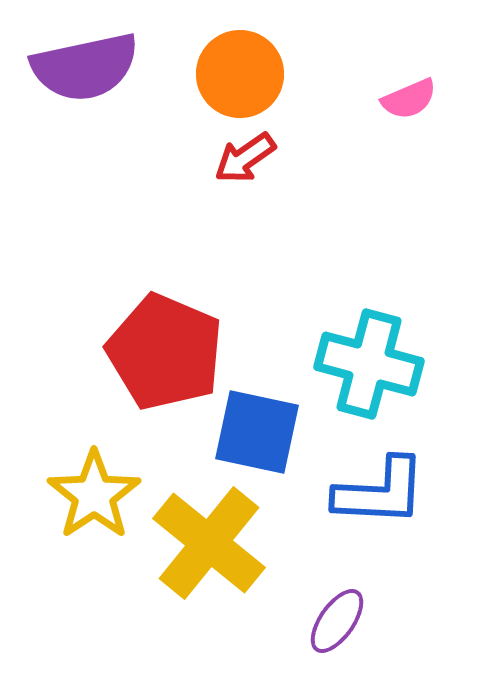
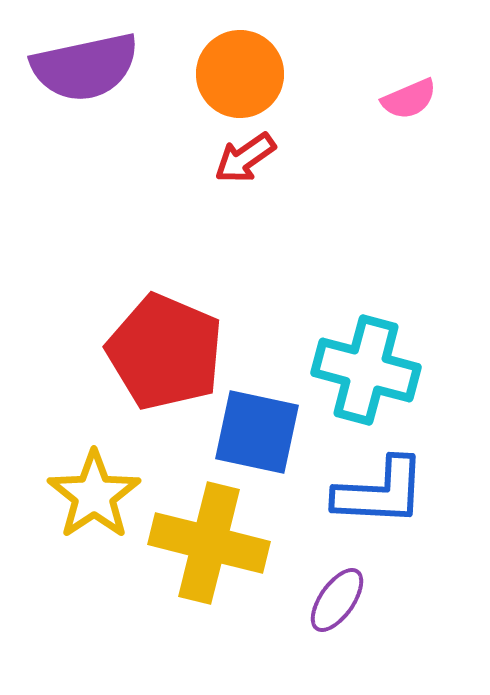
cyan cross: moved 3 px left, 6 px down
yellow cross: rotated 25 degrees counterclockwise
purple ellipse: moved 21 px up
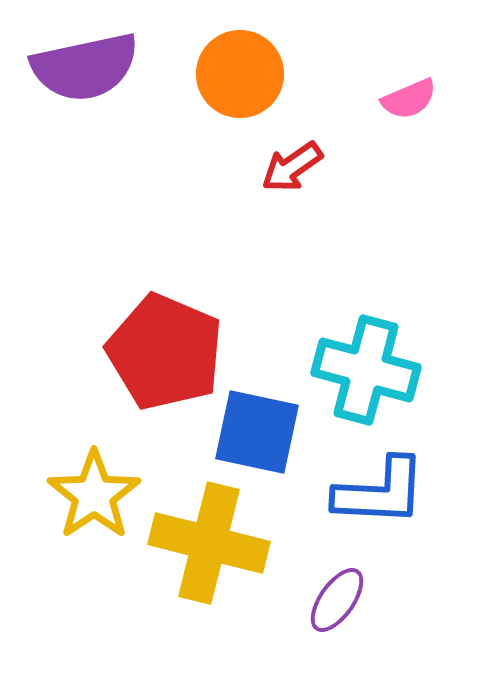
red arrow: moved 47 px right, 9 px down
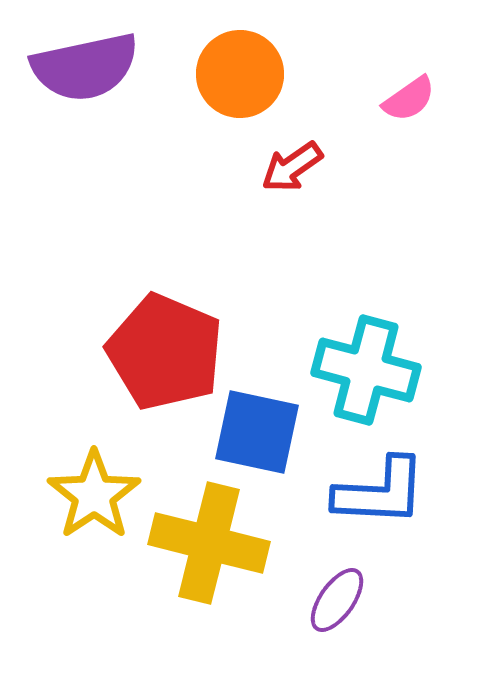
pink semicircle: rotated 12 degrees counterclockwise
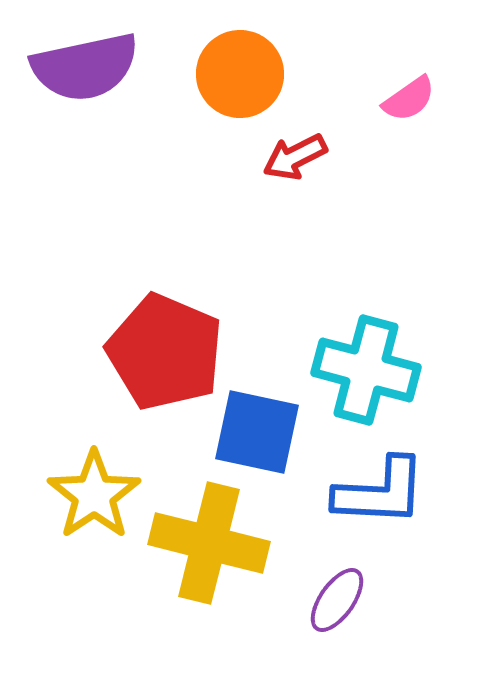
red arrow: moved 3 px right, 10 px up; rotated 8 degrees clockwise
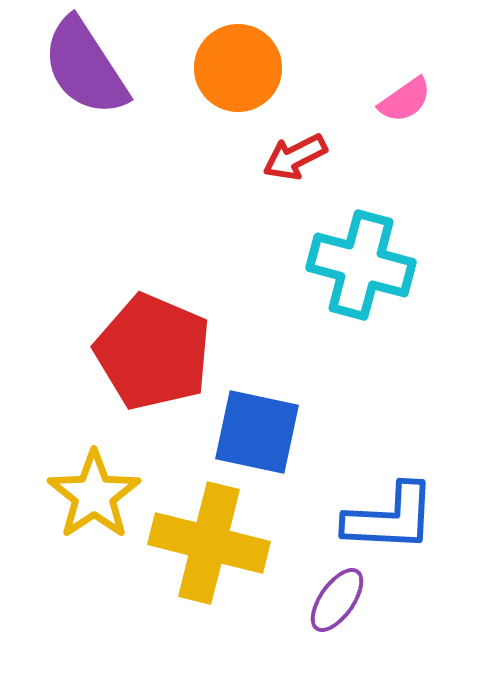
purple semicircle: rotated 69 degrees clockwise
orange circle: moved 2 px left, 6 px up
pink semicircle: moved 4 px left, 1 px down
red pentagon: moved 12 px left
cyan cross: moved 5 px left, 105 px up
blue L-shape: moved 10 px right, 26 px down
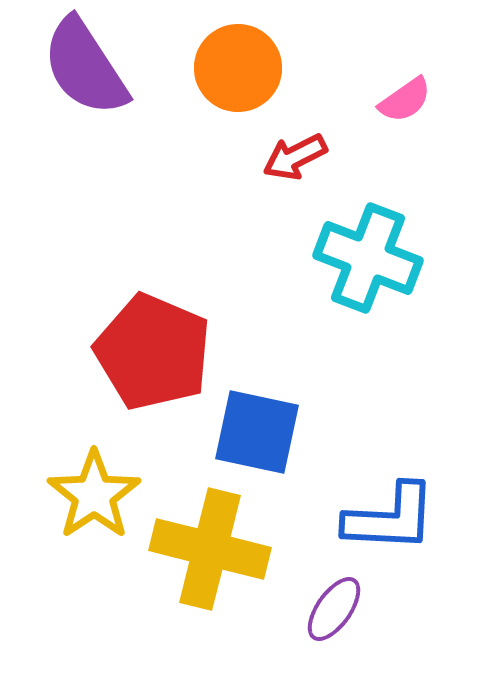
cyan cross: moved 7 px right, 7 px up; rotated 6 degrees clockwise
yellow cross: moved 1 px right, 6 px down
purple ellipse: moved 3 px left, 9 px down
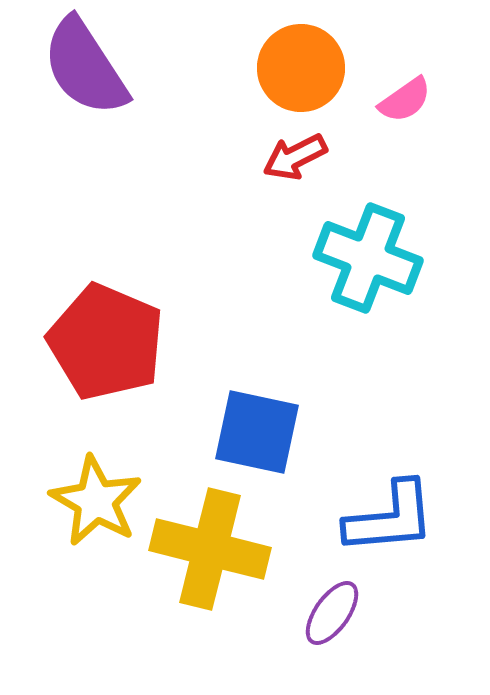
orange circle: moved 63 px right
red pentagon: moved 47 px left, 10 px up
yellow star: moved 2 px right, 6 px down; rotated 8 degrees counterclockwise
blue L-shape: rotated 8 degrees counterclockwise
purple ellipse: moved 2 px left, 4 px down
